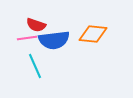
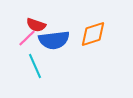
orange diamond: rotated 24 degrees counterclockwise
pink line: rotated 36 degrees counterclockwise
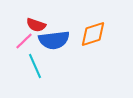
pink line: moved 3 px left, 3 px down
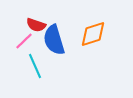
blue semicircle: rotated 80 degrees clockwise
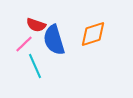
pink line: moved 3 px down
